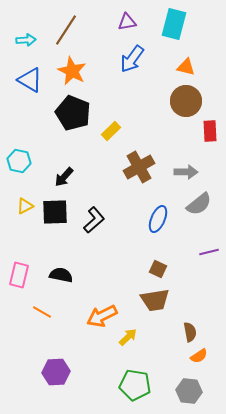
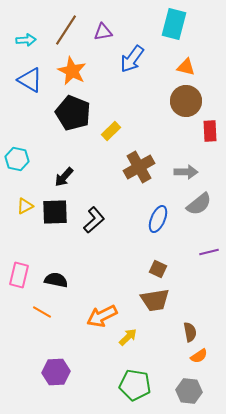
purple triangle: moved 24 px left, 10 px down
cyan hexagon: moved 2 px left, 2 px up
black semicircle: moved 5 px left, 5 px down
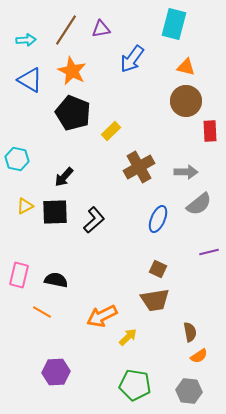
purple triangle: moved 2 px left, 3 px up
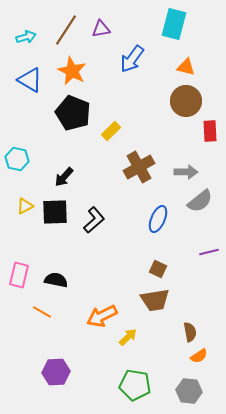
cyan arrow: moved 3 px up; rotated 12 degrees counterclockwise
gray semicircle: moved 1 px right, 3 px up
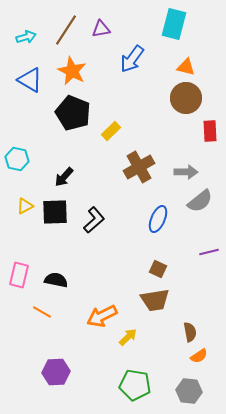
brown circle: moved 3 px up
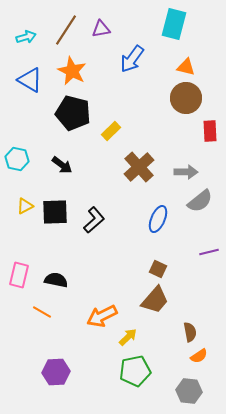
black pentagon: rotated 8 degrees counterclockwise
brown cross: rotated 12 degrees counterclockwise
black arrow: moved 2 px left, 12 px up; rotated 95 degrees counterclockwise
brown trapezoid: rotated 40 degrees counterclockwise
green pentagon: moved 14 px up; rotated 20 degrees counterclockwise
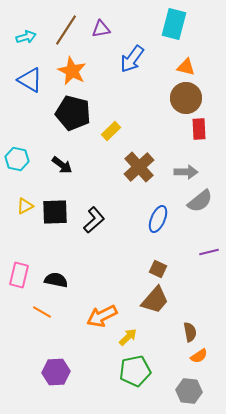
red rectangle: moved 11 px left, 2 px up
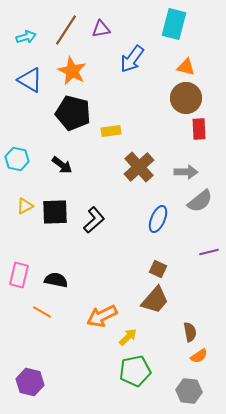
yellow rectangle: rotated 36 degrees clockwise
purple hexagon: moved 26 px left, 10 px down; rotated 16 degrees clockwise
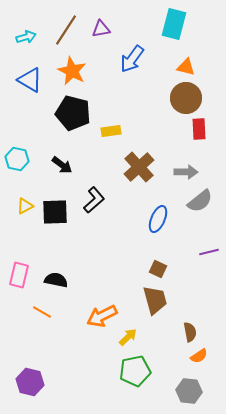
black L-shape: moved 20 px up
brown trapezoid: rotated 56 degrees counterclockwise
